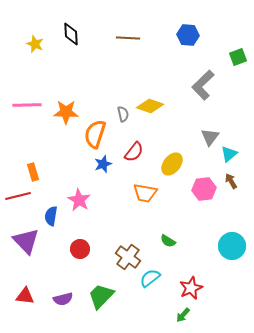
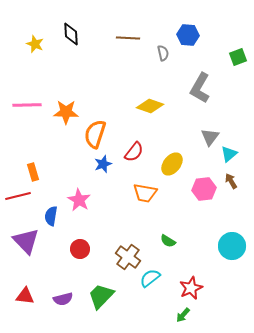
gray L-shape: moved 3 px left, 3 px down; rotated 16 degrees counterclockwise
gray semicircle: moved 40 px right, 61 px up
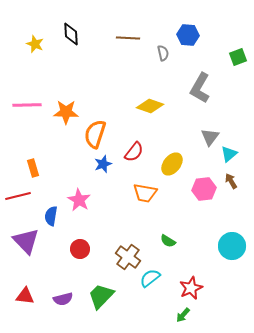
orange rectangle: moved 4 px up
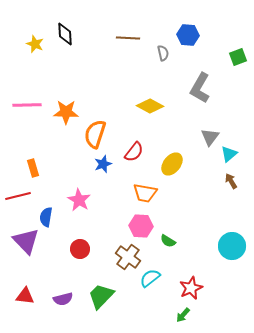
black diamond: moved 6 px left
yellow diamond: rotated 8 degrees clockwise
pink hexagon: moved 63 px left, 37 px down; rotated 10 degrees clockwise
blue semicircle: moved 5 px left, 1 px down
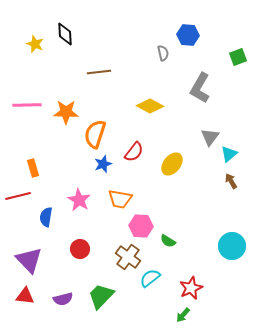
brown line: moved 29 px left, 34 px down; rotated 10 degrees counterclockwise
orange trapezoid: moved 25 px left, 6 px down
purple triangle: moved 3 px right, 19 px down
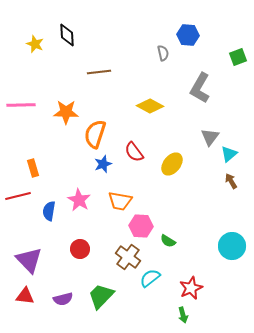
black diamond: moved 2 px right, 1 px down
pink line: moved 6 px left
red semicircle: rotated 105 degrees clockwise
orange trapezoid: moved 2 px down
blue semicircle: moved 3 px right, 6 px up
green arrow: rotated 56 degrees counterclockwise
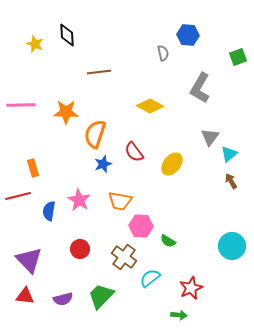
brown cross: moved 4 px left
green arrow: moved 4 px left; rotated 70 degrees counterclockwise
